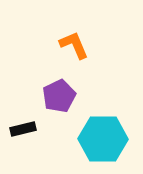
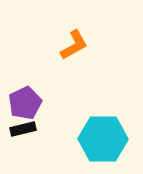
orange L-shape: rotated 84 degrees clockwise
purple pentagon: moved 34 px left, 7 px down
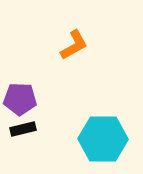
purple pentagon: moved 5 px left, 4 px up; rotated 28 degrees clockwise
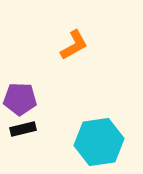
cyan hexagon: moved 4 px left, 3 px down; rotated 9 degrees counterclockwise
